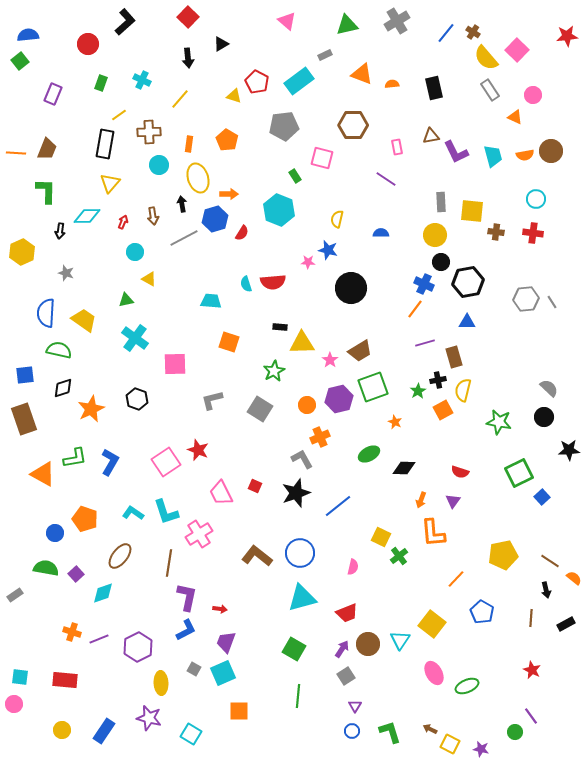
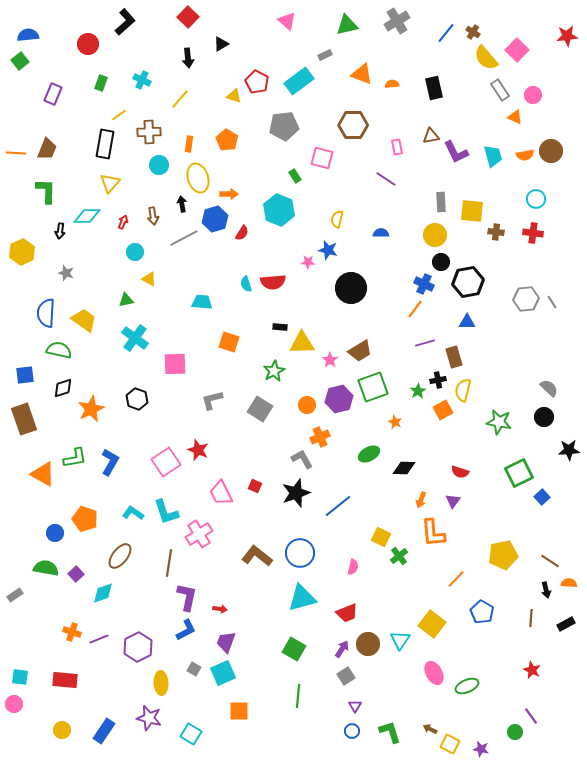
gray rectangle at (490, 90): moved 10 px right
cyan trapezoid at (211, 301): moved 9 px left, 1 px down
orange semicircle at (574, 578): moved 5 px left, 5 px down; rotated 35 degrees counterclockwise
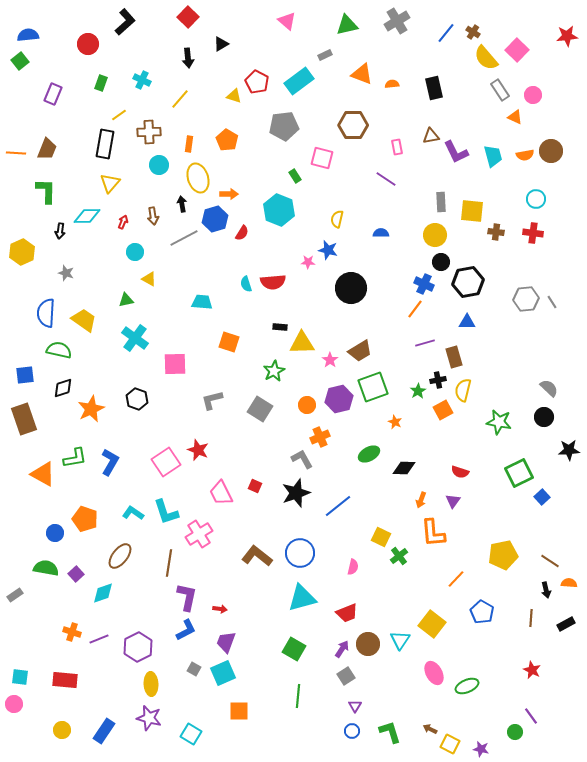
yellow ellipse at (161, 683): moved 10 px left, 1 px down
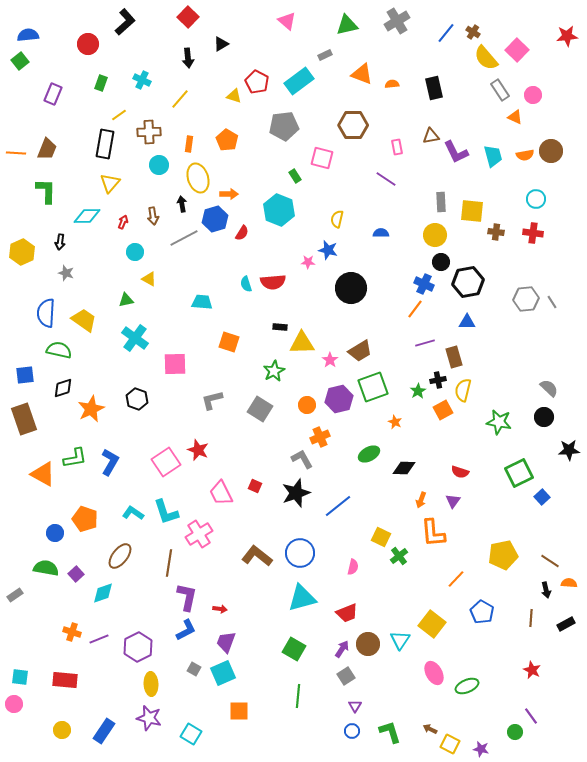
black arrow at (60, 231): moved 11 px down
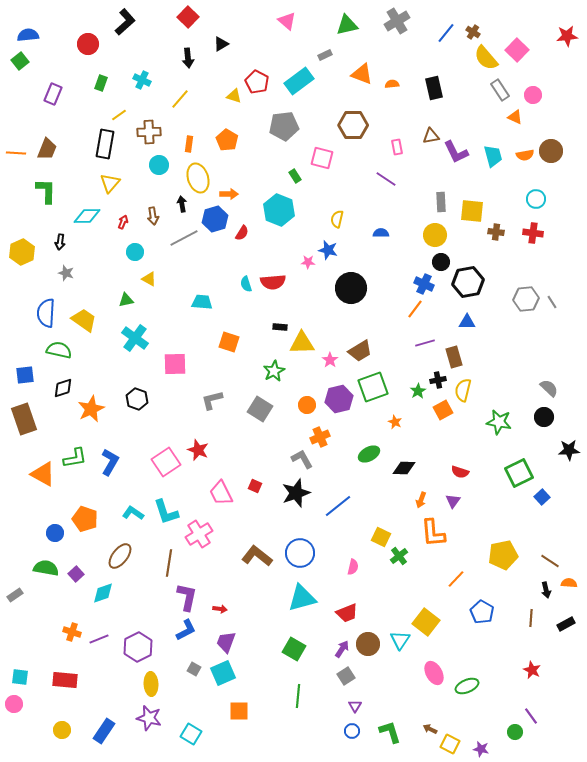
yellow square at (432, 624): moved 6 px left, 2 px up
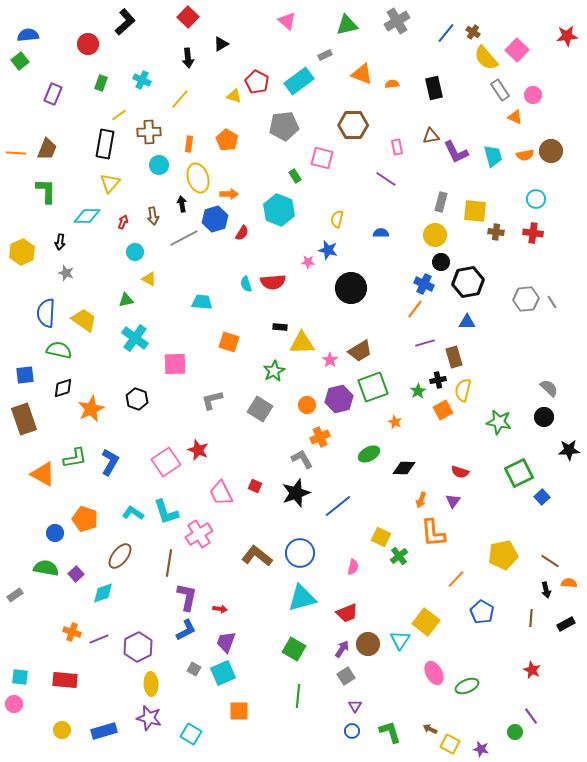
gray rectangle at (441, 202): rotated 18 degrees clockwise
yellow square at (472, 211): moved 3 px right
blue rectangle at (104, 731): rotated 40 degrees clockwise
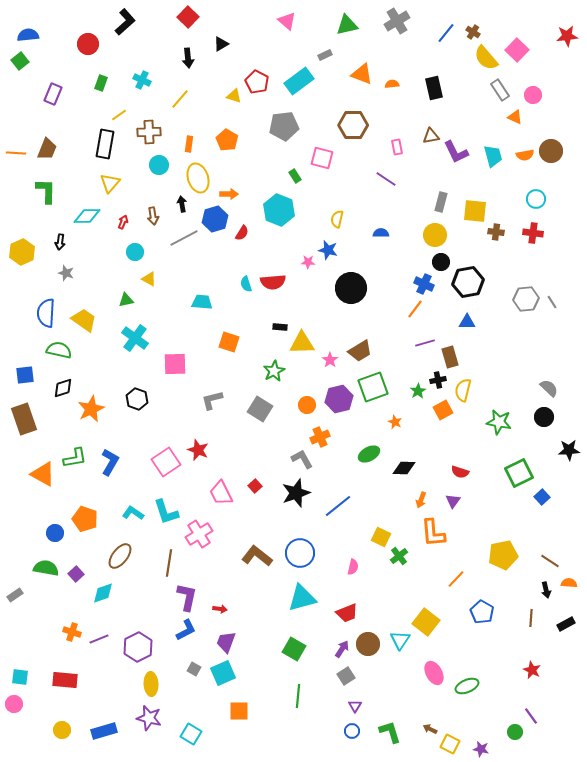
brown rectangle at (454, 357): moved 4 px left
red square at (255, 486): rotated 24 degrees clockwise
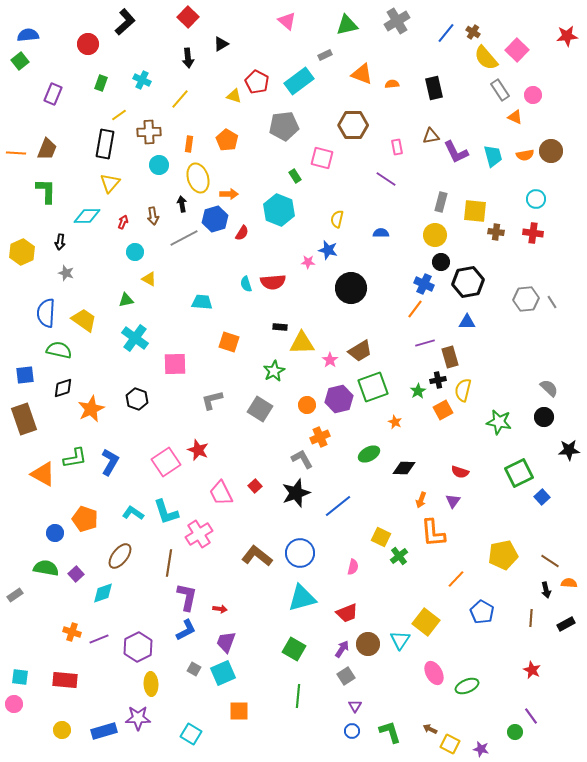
purple star at (149, 718): moved 11 px left; rotated 15 degrees counterclockwise
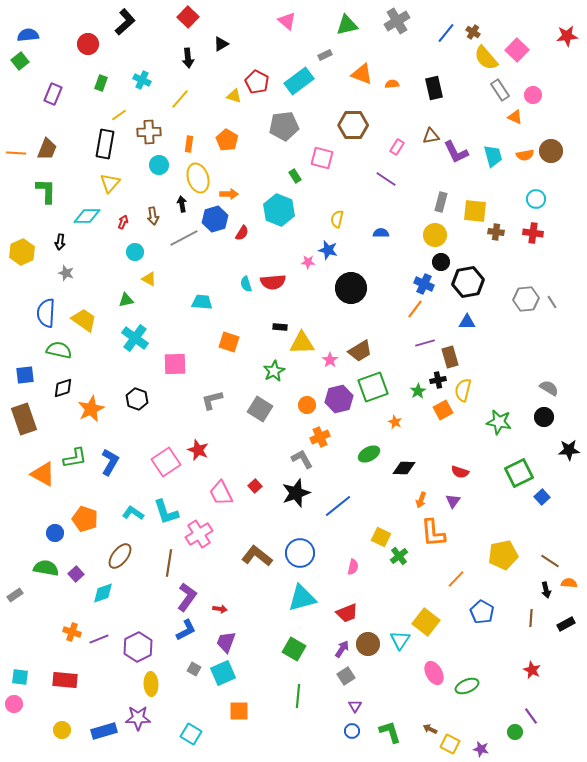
pink rectangle at (397, 147): rotated 42 degrees clockwise
gray semicircle at (549, 388): rotated 12 degrees counterclockwise
purple L-shape at (187, 597): rotated 24 degrees clockwise
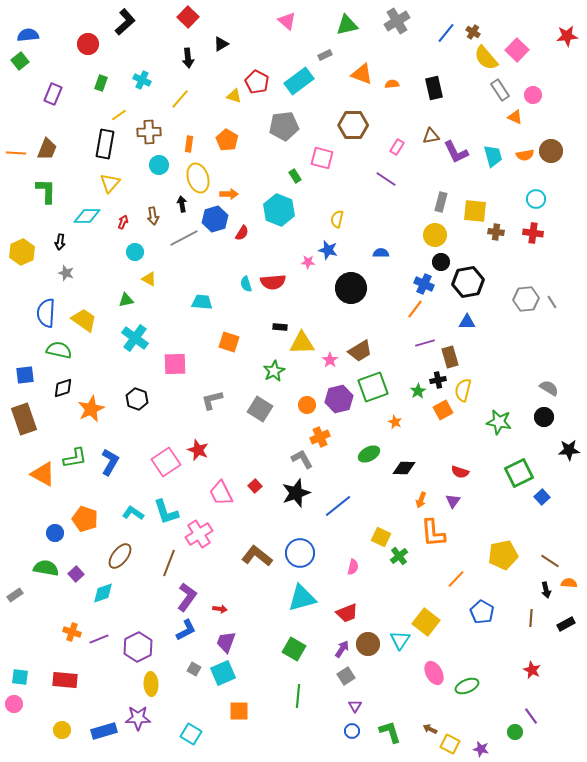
blue semicircle at (381, 233): moved 20 px down
brown line at (169, 563): rotated 12 degrees clockwise
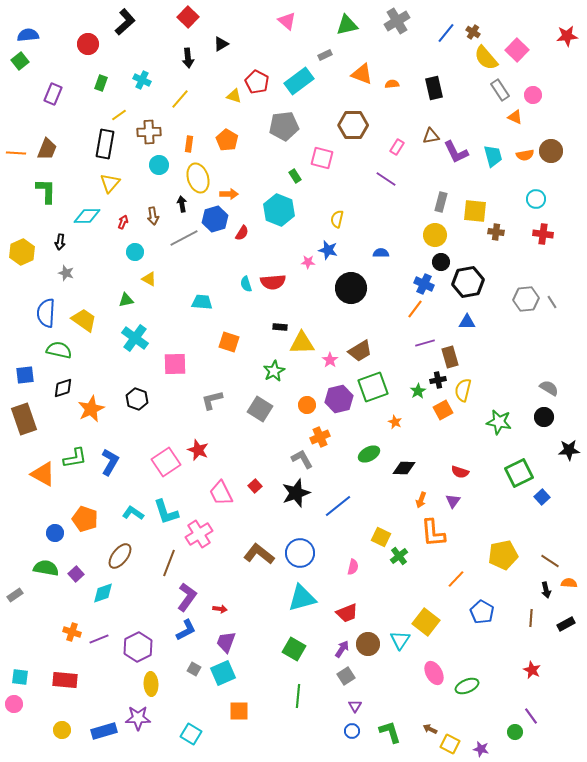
red cross at (533, 233): moved 10 px right, 1 px down
brown L-shape at (257, 556): moved 2 px right, 2 px up
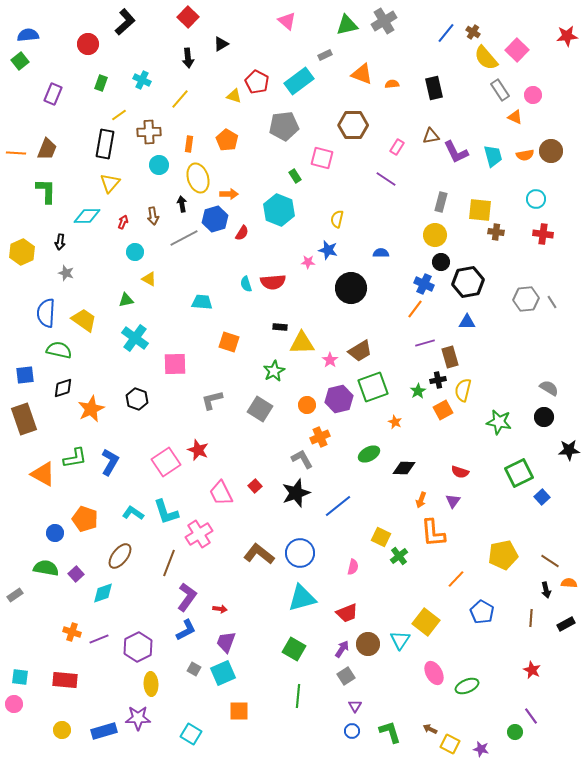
gray cross at (397, 21): moved 13 px left
yellow square at (475, 211): moved 5 px right, 1 px up
